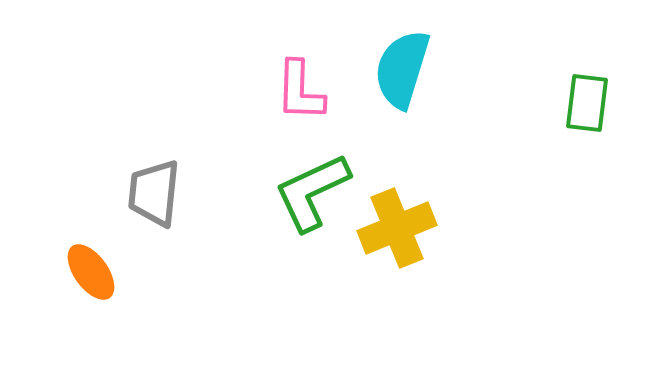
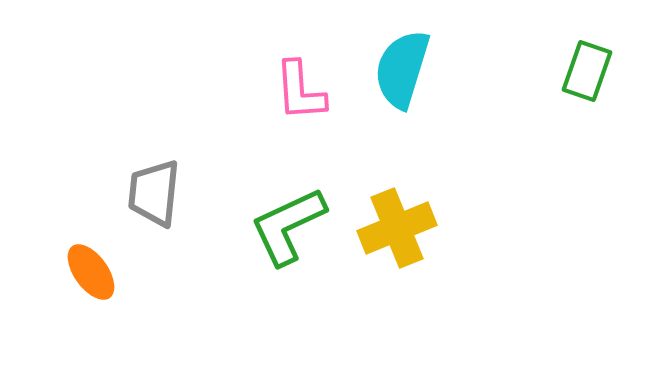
pink L-shape: rotated 6 degrees counterclockwise
green rectangle: moved 32 px up; rotated 12 degrees clockwise
green L-shape: moved 24 px left, 34 px down
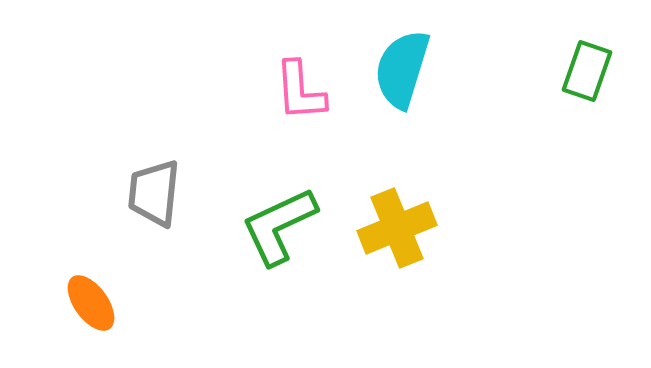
green L-shape: moved 9 px left
orange ellipse: moved 31 px down
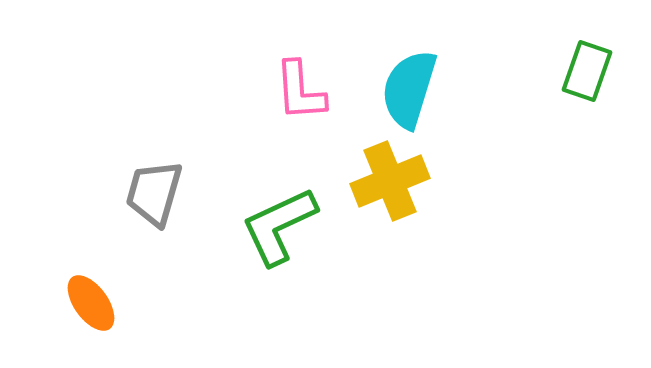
cyan semicircle: moved 7 px right, 20 px down
gray trapezoid: rotated 10 degrees clockwise
yellow cross: moved 7 px left, 47 px up
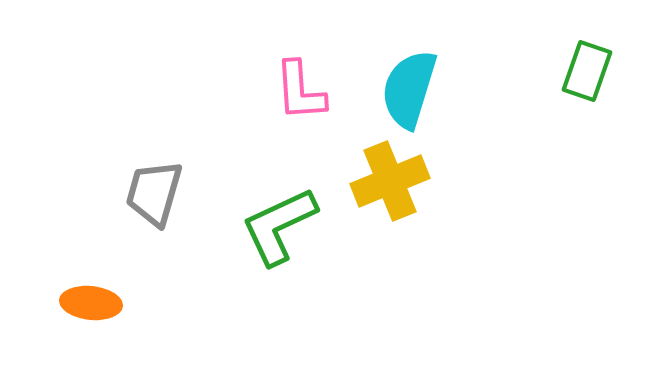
orange ellipse: rotated 48 degrees counterclockwise
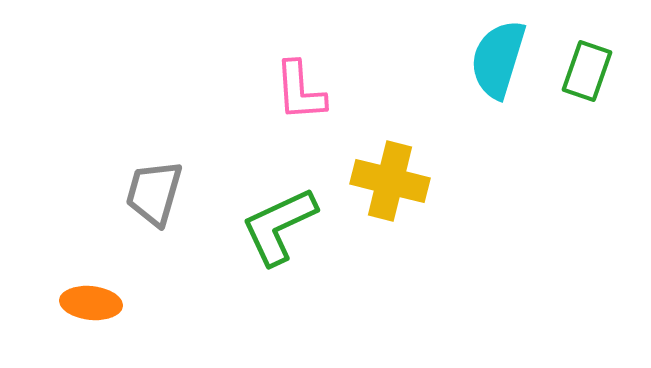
cyan semicircle: moved 89 px right, 30 px up
yellow cross: rotated 36 degrees clockwise
